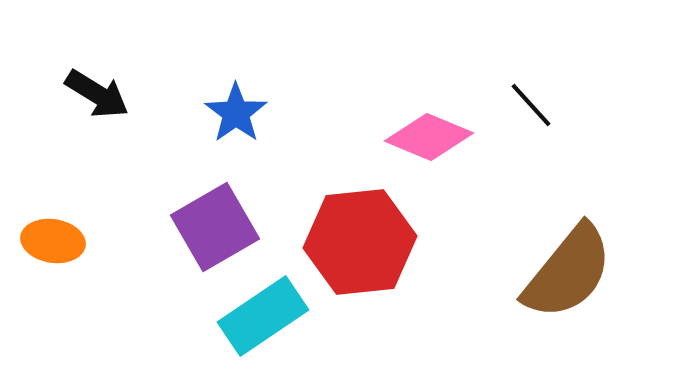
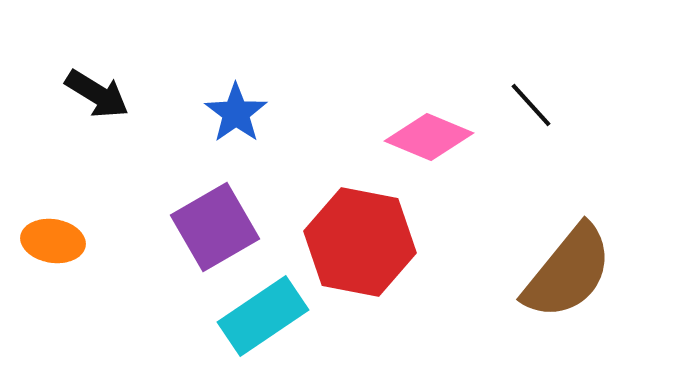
red hexagon: rotated 17 degrees clockwise
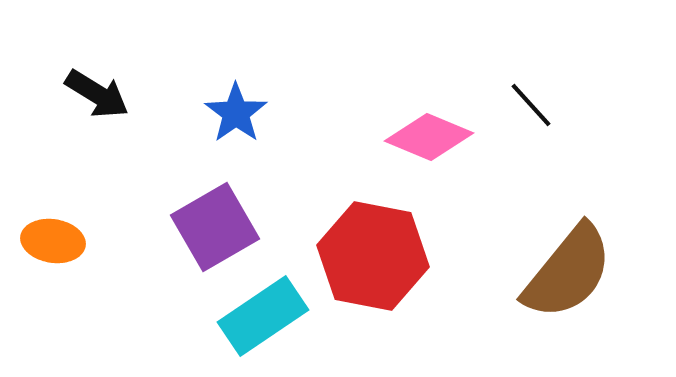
red hexagon: moved 13 px right, 14 px down
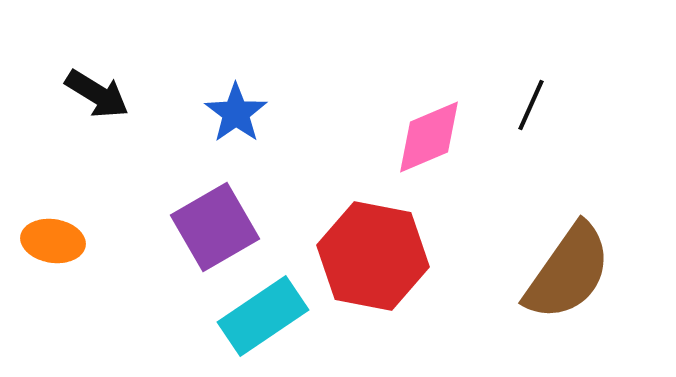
black line: rotated 66 degrees clockwise
pink diamond: rotated 46 degrees counterclockwise
brown semicircle: rotated 4 degrees counterclockwise
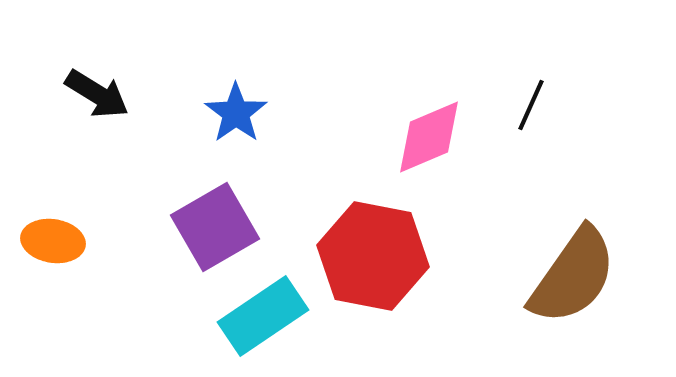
brown semicircle: moved 5 px right, 4 px down
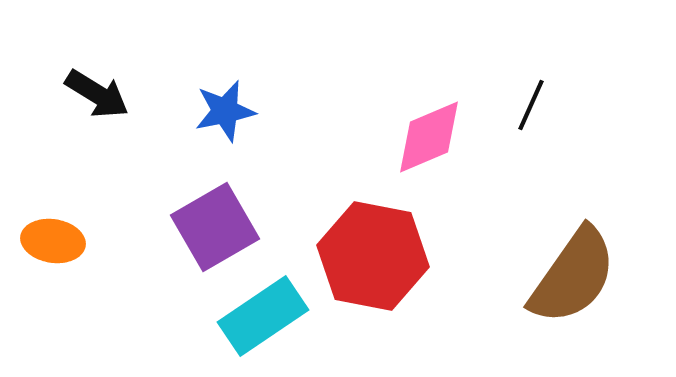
blue star: moved 11 px left, 2 px up; rotated 24 degrees clockwise
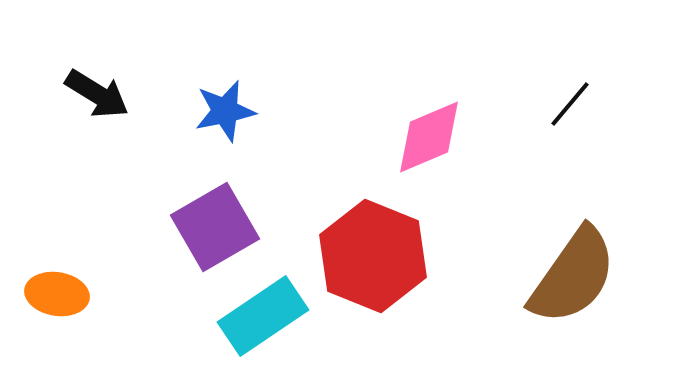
black line: moved 39 px right, 1 px up; rotated 16 degrees clockwise
orange ellipse: moved 4 px right, 53 px down
red hexagon: rotated 11 degrees clockwise
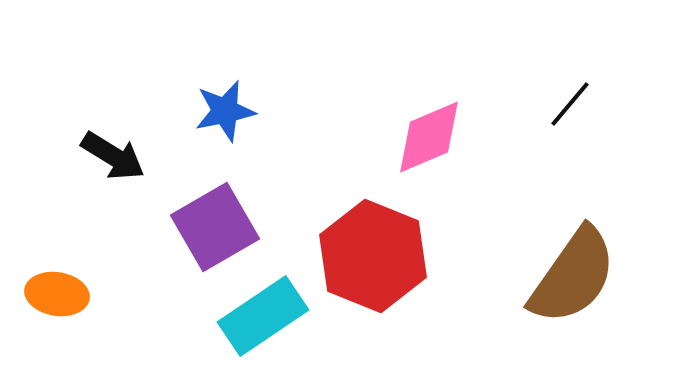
black arrow: moved 16 px right, 62 px down
